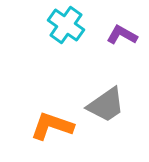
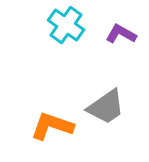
purple L-shape: moved 1 px left, 1 px up
gray trapezoid: moved 2 px down
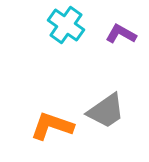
gray trapezoid: moved 4 px down
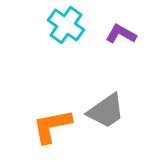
orange L-shape: rotated 30 degrees counterclockwise
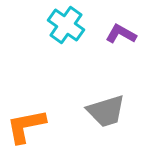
gray trapezoid: rotated 18 degrees clockwise
orange L-shape: moved 26 px left
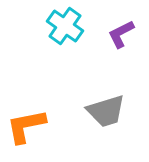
cyan cross: moved 1 px left, 1 px down
purple L-shape: rotated 56 degrees counterclockwise
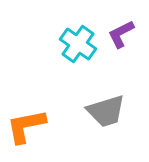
cyan cross: moved 13 px right, 18 px down
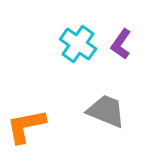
purple L-shape: moved 10 px down; rotated 28 degrees counterclockwise
gray trapezoid: rotated 141 degrees counterclockwise
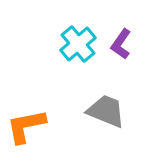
cyan cross: rotated 15 degrees clockwise
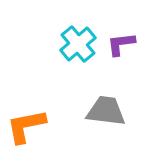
purple L-shape: rotated 48 degrees clockwise
gray trapezoid: rotated 15 degrees counterclockwise
